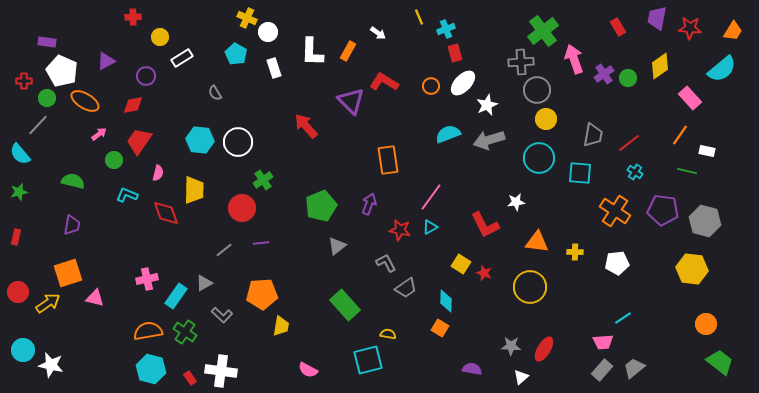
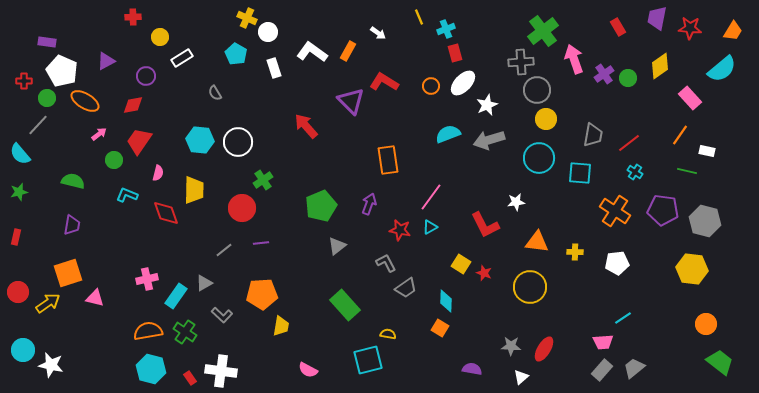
white L-shape at (312, 52): rotated 124 degrees clockwise
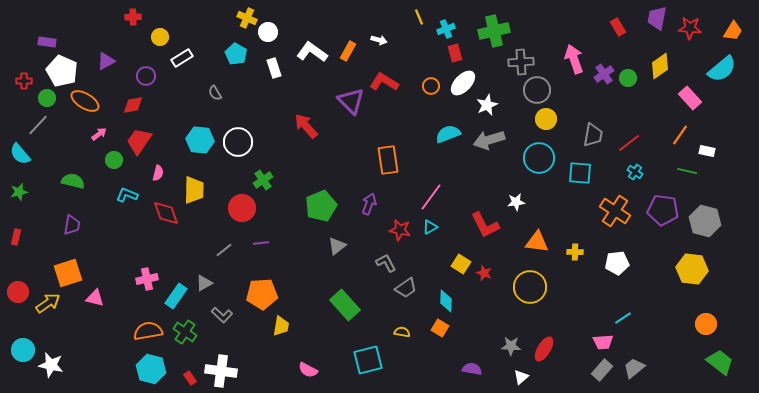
green cross at (543, 31): moved 49 px left; rotated 24 degrees clockwise
white arrow at (378, 33): moved 1 px right, 7 px down; rotated 21 degrees counterclockwise
yellow semicircle at (388, 334): moved 14 px right, 2 px up
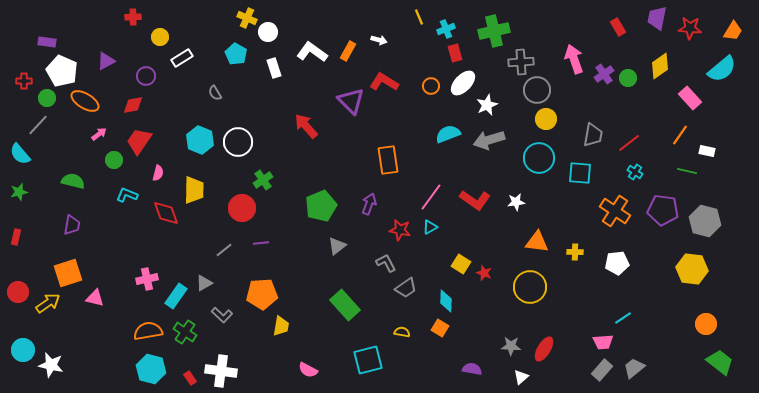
cyan hexagon at (200, 140): rotated 16 degrees clockwise
red L-shape at (485, 225): moved 10 px left, 25 px up; rotated 28 degrees counterclockwise
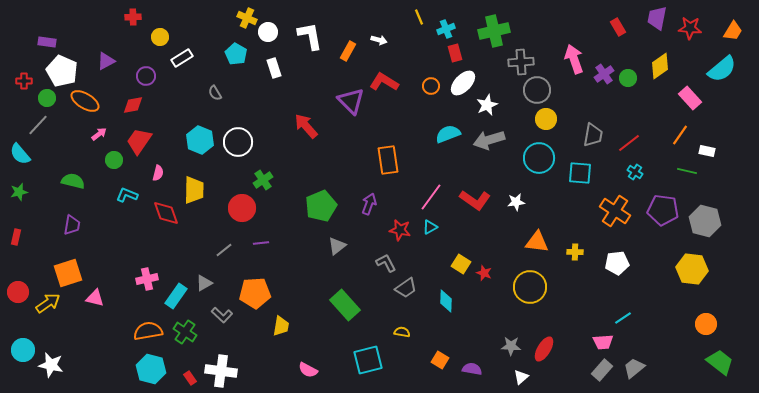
white L-shape at (312, 52): moved 2 px left, 16 px up; rotated 44 degrees clockwise
orange pentagon at (262, 294): moved 7 px left, 1 px up
orange square at (440, 328): moved 32 px down
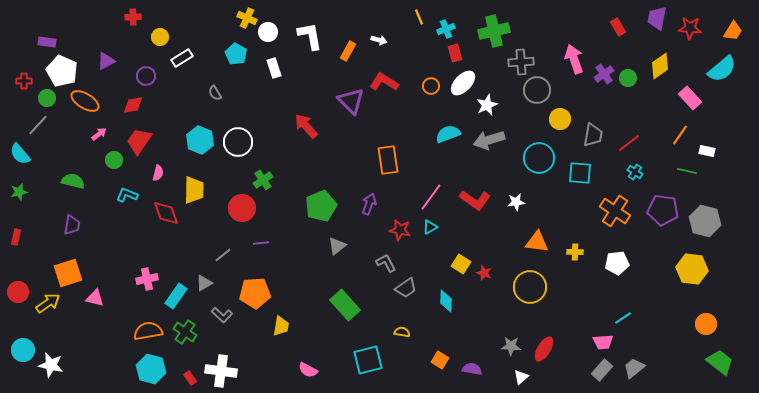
yellow circle at (546, 119): moved 14 px right
gray line at (224, 250): moved 1 px left, 5 px down
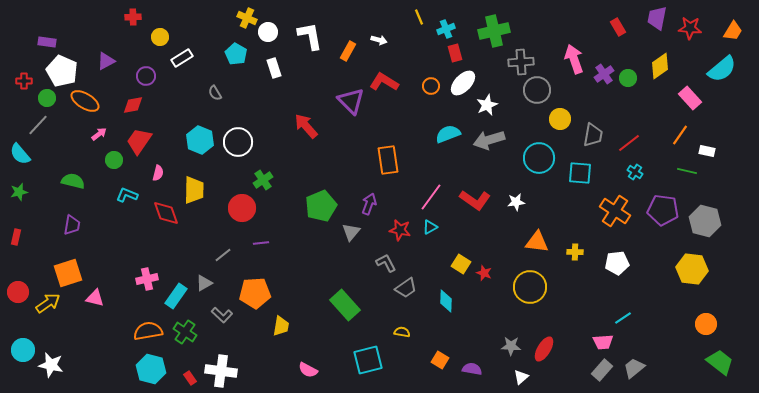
gray triangle at (337, 246): moved 14 px right, 14 px up; rotated 12 degrees counterclockwise
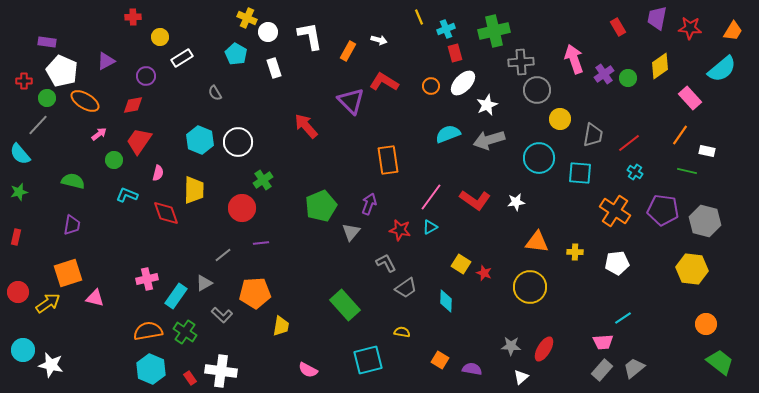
cyan hexagon at (151, 369): rotated 8 degrees clockwise
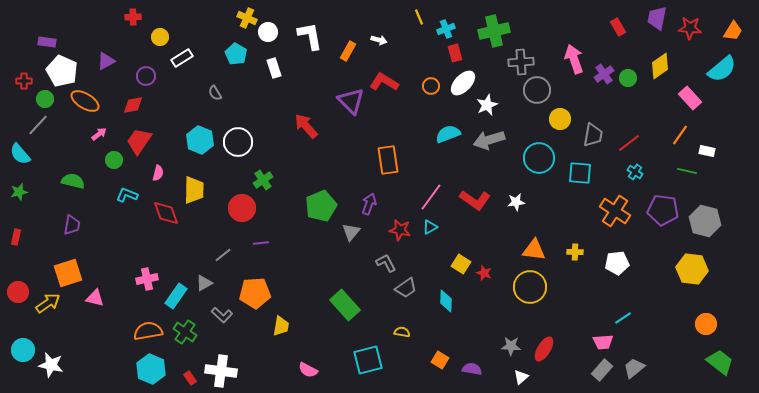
green circle at (47, 98): moved 2 px left, 1 px down
orange triangle at (537, 242): moved 3 px left, 8 px down
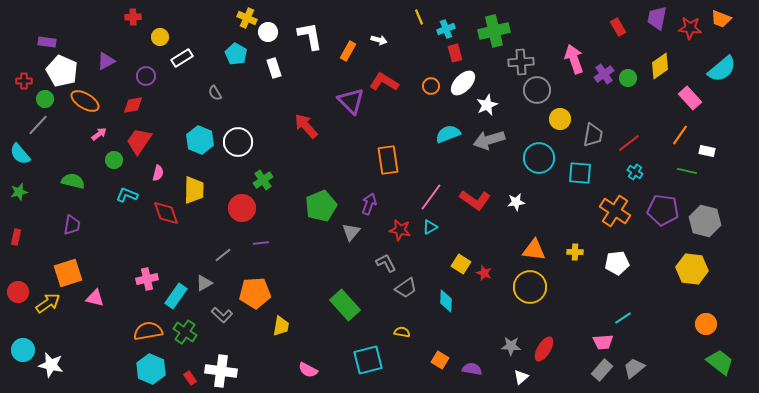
orange trapezoid at (733, 31): moved 12 px left, 12 px up; rotated 80 degrees clockwise
